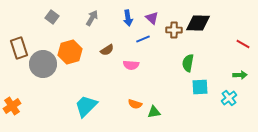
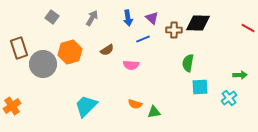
red line: moved 5 px right, 16 px up
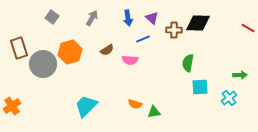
pink semicircle: moved 1 px left, 5 px up
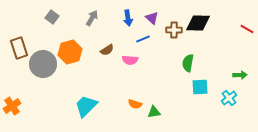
red line: moved 1 px left, 1 px down
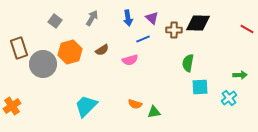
gray square: moved 3 px right, 4 px down
brown semicircle: moved 5 px left
pink semicircle: rotated 21 degrees counterclockwise
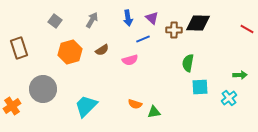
gray arrow: moved 2 px down
gray circle: moved 25 px down
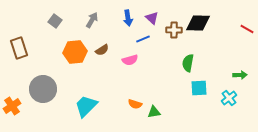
orange hexagon: moved 5 px right; rotated 10 degrees clockwise
cyan square: moved 1 px left, 1 px down
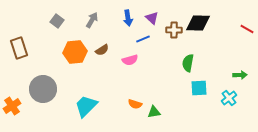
gray square: moved 2 px right
